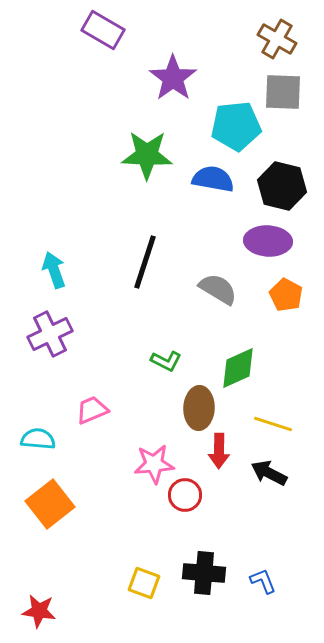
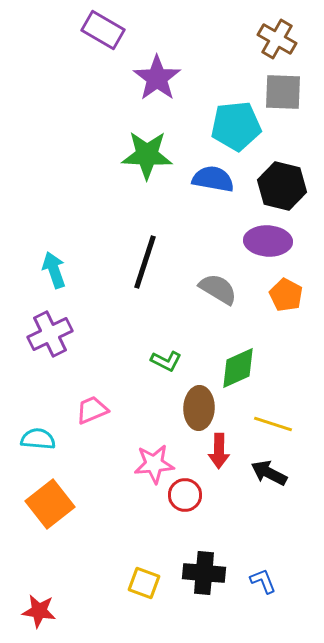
purple star: moved 16 px left
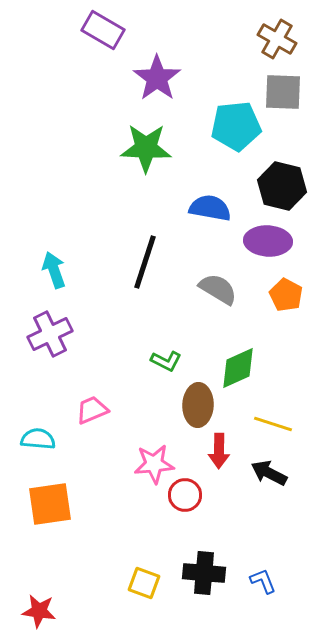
green star: moved 1 px left, 7 px up
blue semicircle: moved 3 px left, 29 px down
brown ellipse: moved 1 px left, 3 px up
orange square: rotated 30 degrees clockwise
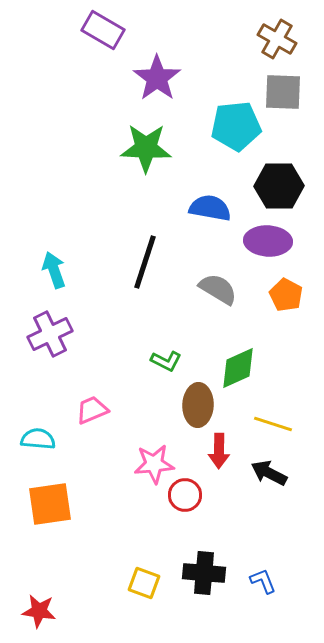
black hexagon: moved 3 px left; rotated 15 degrees counterclockwise
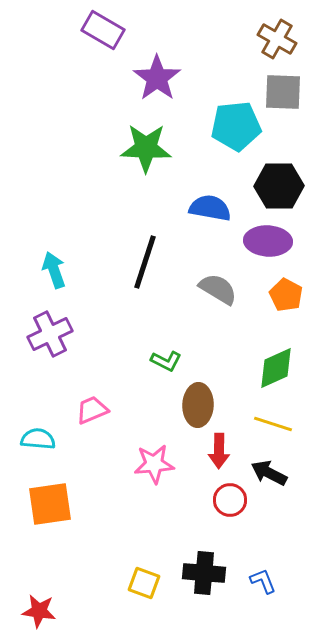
green diamond: moved 38 px right
red circle: moved 45 px right, 5 px down
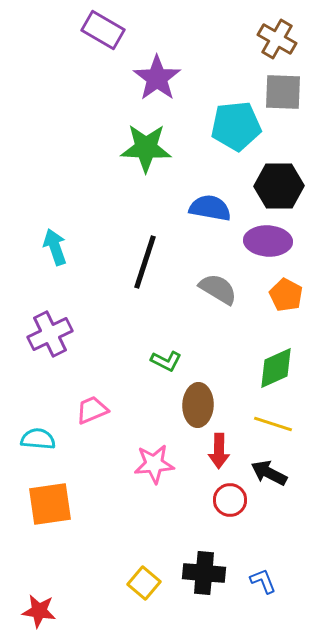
cyan arrow: moved 1 px right, 23 px up
yellow square: rotated 20 degrees clockwise
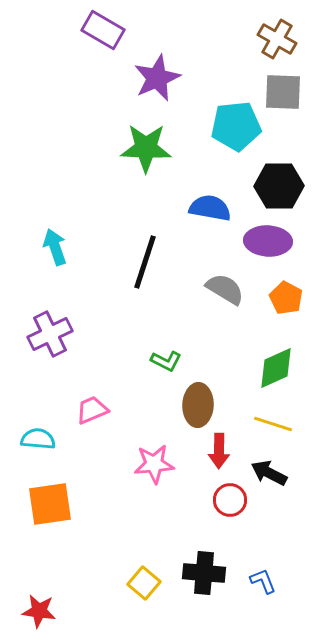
purple star: rotated 12 degrees clockwise
gray semicircle: moved 7 px right
orange pentagon: moved 3 px down
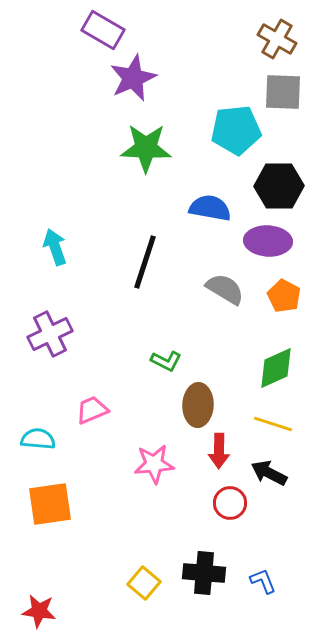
purple star: moved 24 px left
cyan pentagon: moved 4 px down
orange pentagon: moved 2 px left, 2 px up
red circle: moved 3 px down
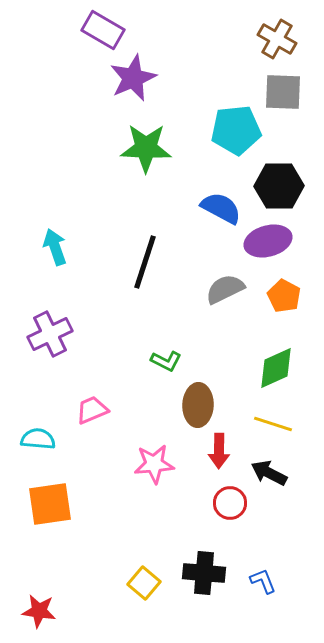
blue semicircle: moved 11 px right; rotated 18 degrees clockwise
purple ellipse: rotated 18 degrees counterclockwise
gray semicircle: rotated 57 degrees counterclockwise
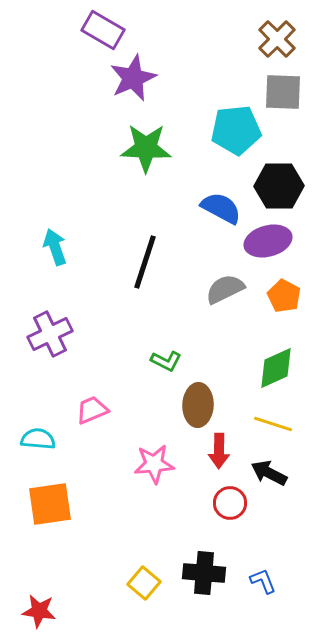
brown cross: rotated 15 degrees clockwise
